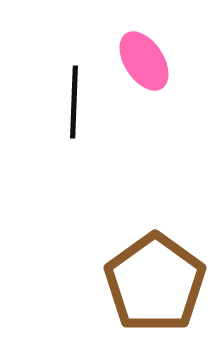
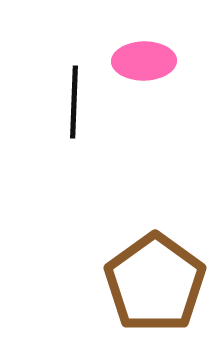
pink ellipse: rotated 58 degrees counterclockwise
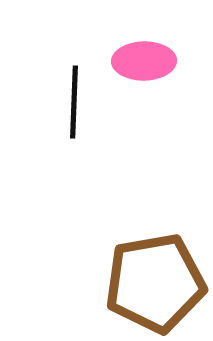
brown pentagon: rotated 26 degrees clockwise
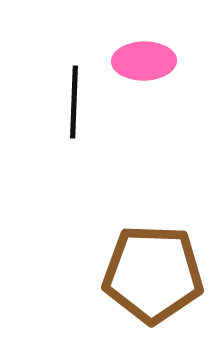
brown pentagon: moved 2 px left, 9 px up; rotated 12 degrees clockwise
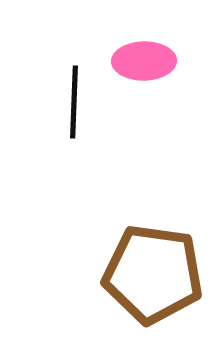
brown pentagon: rotated 6 degrees clockwise
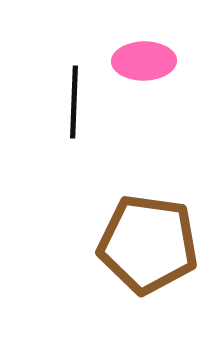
brown pentagon: moved 5 px left, 30 px up
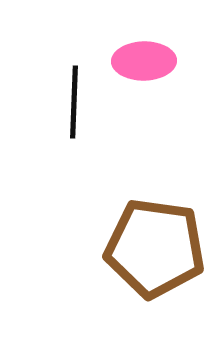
brown pentagon: moved 7 px right, 4 px down
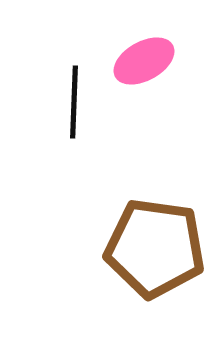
pink ellipse: rotated 28 degrees counterclockwise
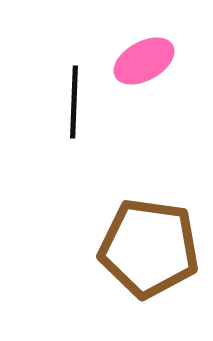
brown pentagon: moved 6 px left
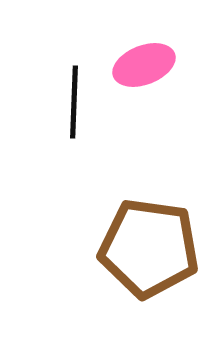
pink ellipse: moved 4 px down; rotated 8 degrees clockwise
